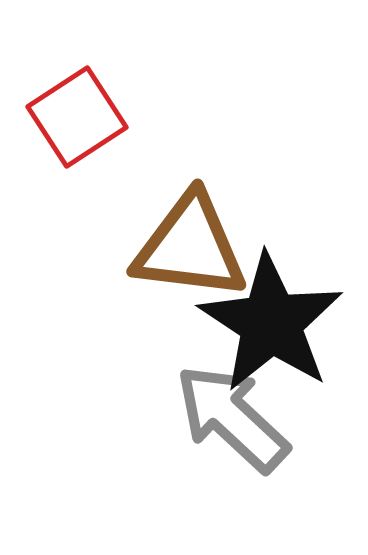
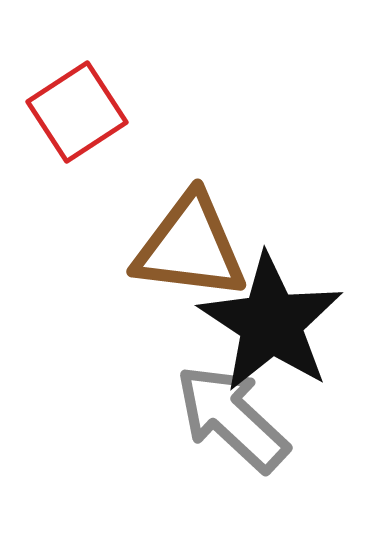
red square: moved 5 px up
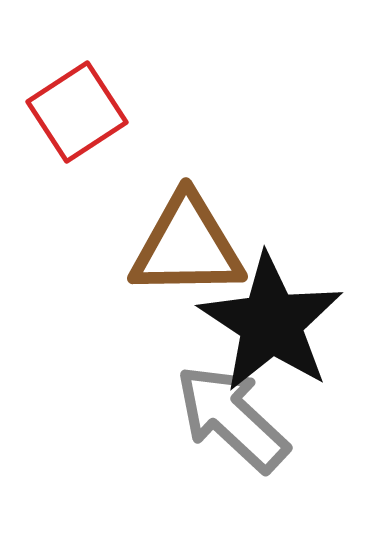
brown triangle: moved 3 px left, 1 px up; rotated 8 degrees counterclockwise
